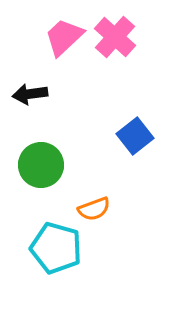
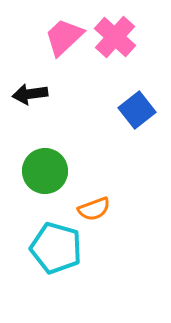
blue square: moved 2 px right, 26 px up
green circle: moved 4 px right, 6 px down
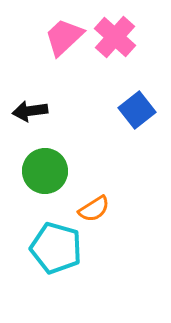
black arrow: moved 17 px down
orange semicircle: rotated 12 degrees counterclockwise
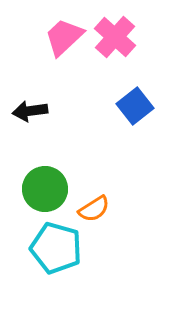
blue square: moved 2 px left, 4 px up
green circle: moved 18 px down
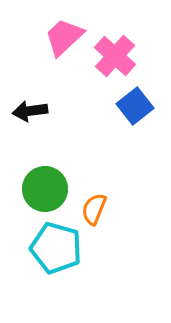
pink cross: moved 19 px down
orange semicircle: rotated 144 degrees clockwise
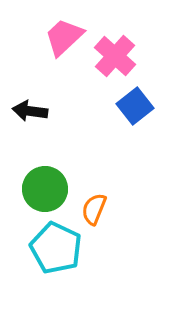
black arrow: rotated 16 degrees clockwise
cyan pentagon: rotated 9 degrees clockwise
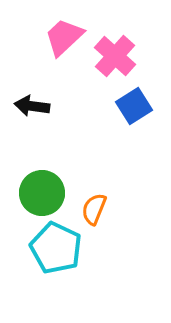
blue square: moved 1 px left; rotated 6 degrees clockwise
black arrow: moved 2 px right, 5 px up
green circle: moved 3 px left, 4 px down
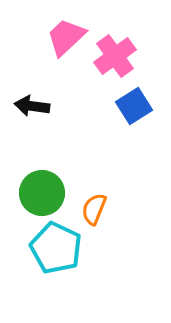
pink trapezoid: moved 2 px right
pink cross: rotated 12 degrees clockwise
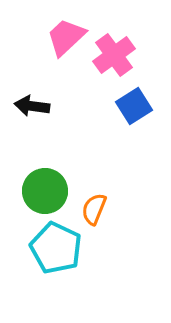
pink cross: moved 1 px left, 1 px up
green circle: moved 3 px right, 2 px up
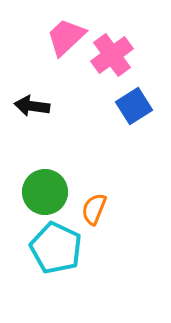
pink cross: moved 2 px left
green circle: moved 1 px down
